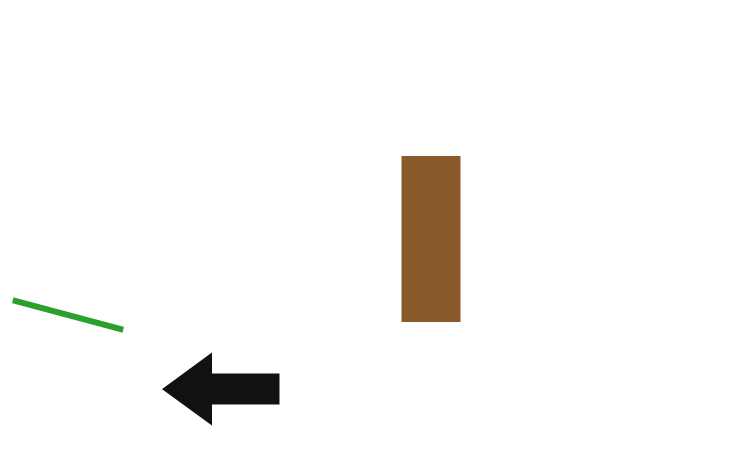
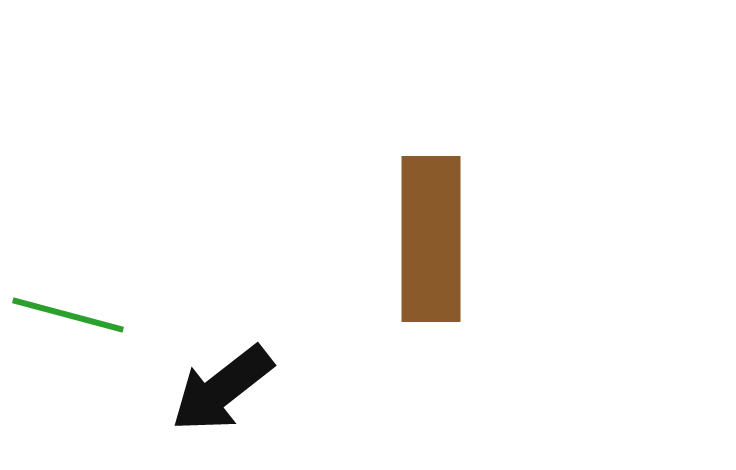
black arrow: rotated 38 degrees counterclockwise
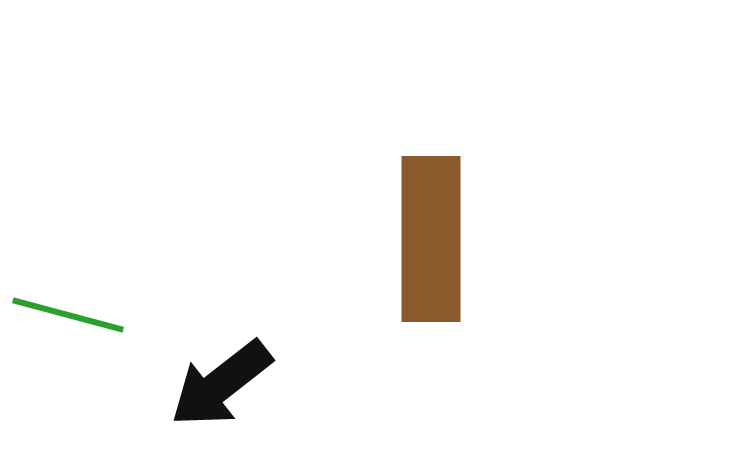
black arrow: moved 1 px left, 5 px up
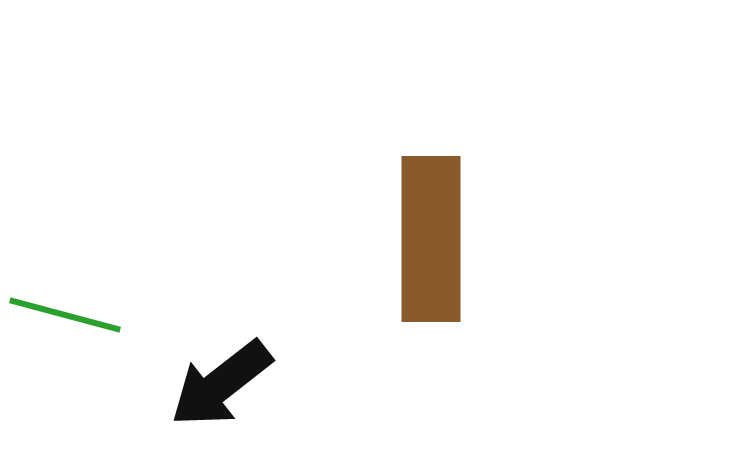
green line: moved 3 px left
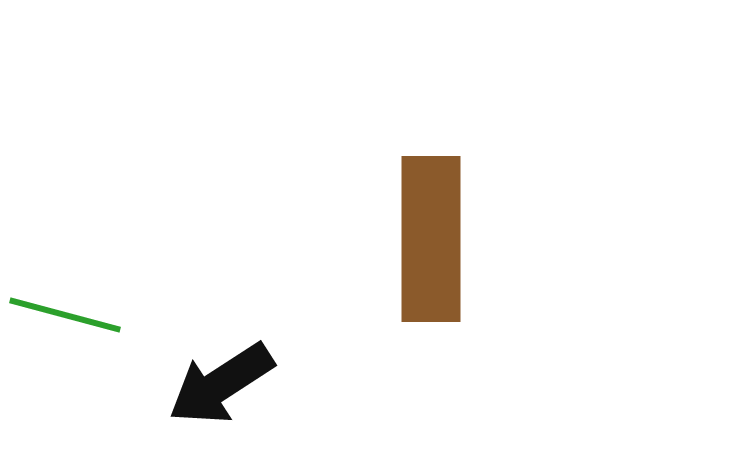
black arrow: rotated 5 degrees clockwise
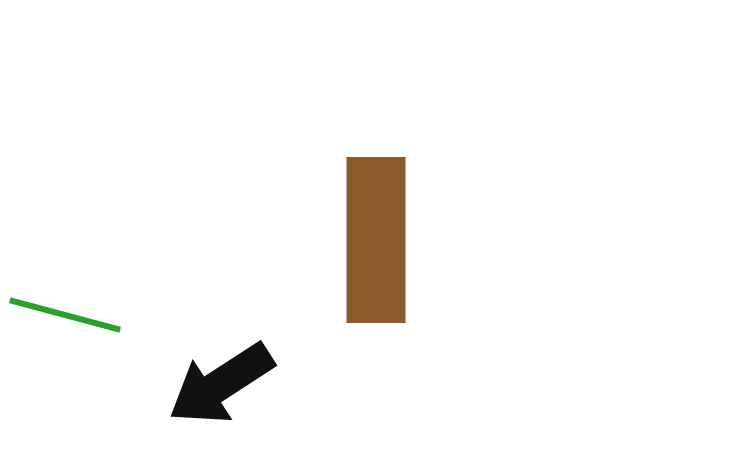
brown rectangle: moved 55 px left, 1 px down
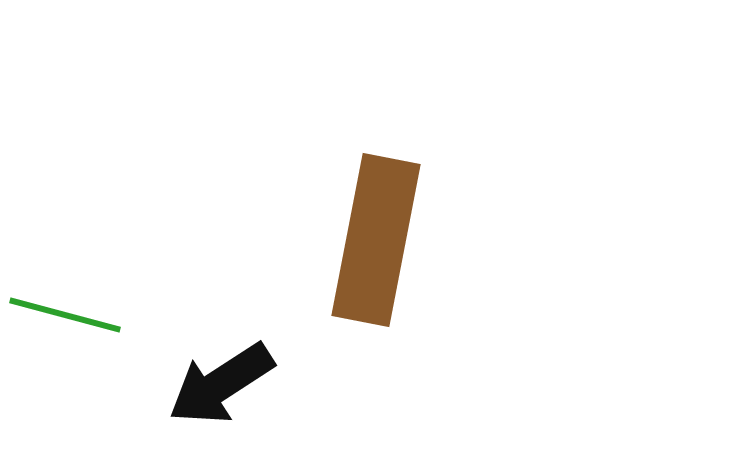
brown rectangle: rotated 11 degrees clockwise
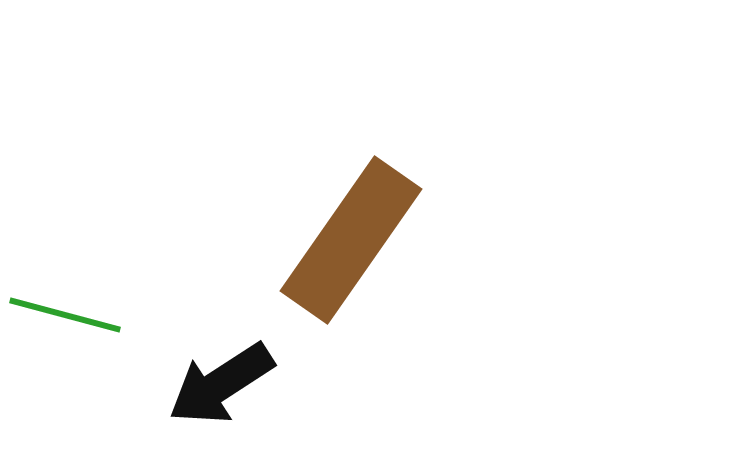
brown rectangle: moved 25 px left; rotated 24 degrees clockwise
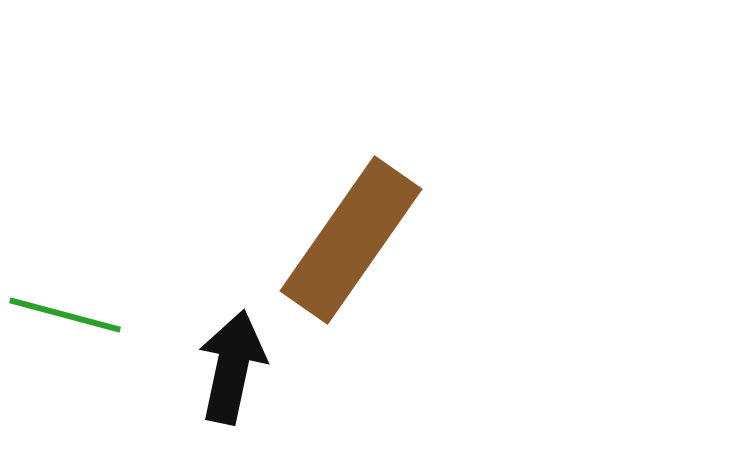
black arrow: moved 11 px right, 17 px up; rotated 135 degrees clockwise
